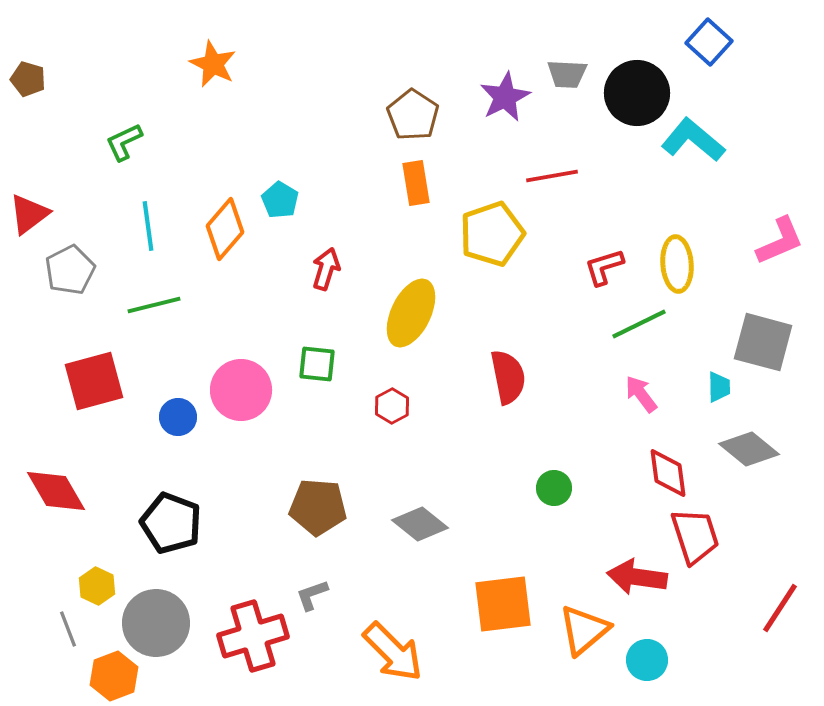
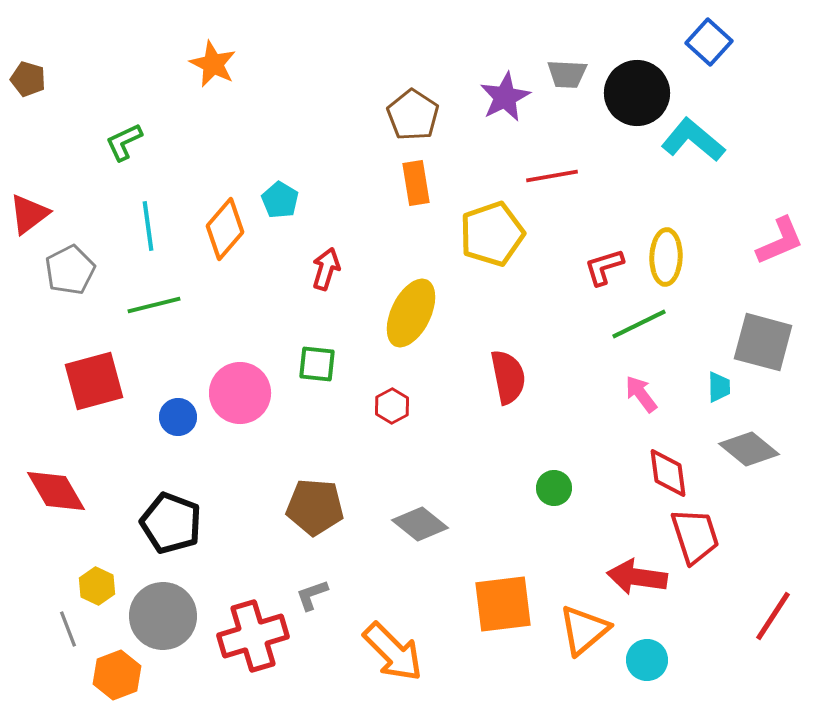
yellow ellipse at (677, 264): moved 11 px left, 7 px up; rotated 6 degrees clockwise
pink circle at (241, 390): moved 1 px left, 3 px down
brown pentagon at (318, 507): moved 3 px left
red line at (780, 608): moved 7 px left, 8 px down
gray circle at (156, 623): moved 7 px right, 7 px up
orange hexagon at (114, 676): moved 3 px right, 1 px up
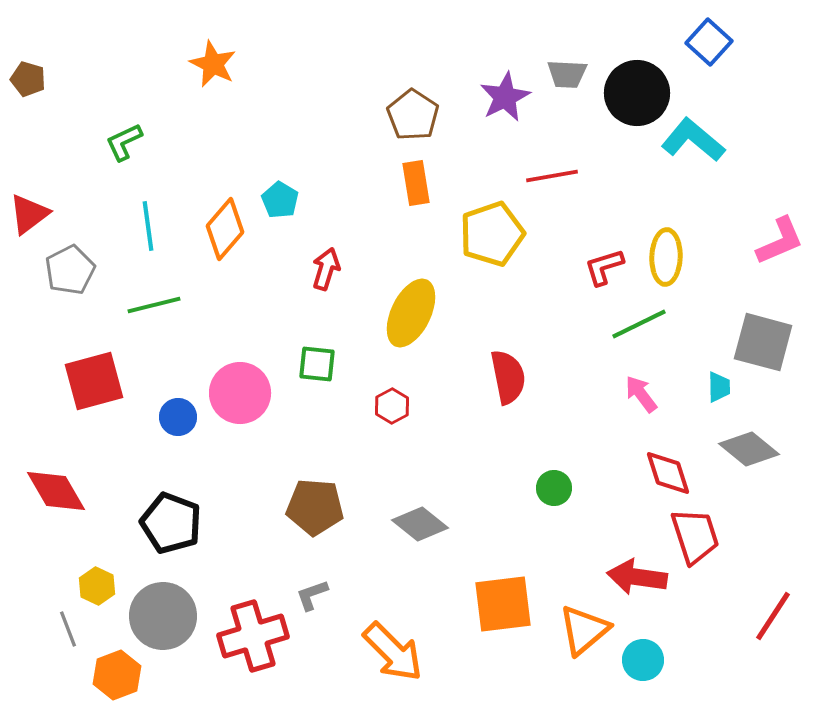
red diamond at (668, 473): rotated 10 degrees counterclockwise
cyan circle at (647, 660): moved 4 px left
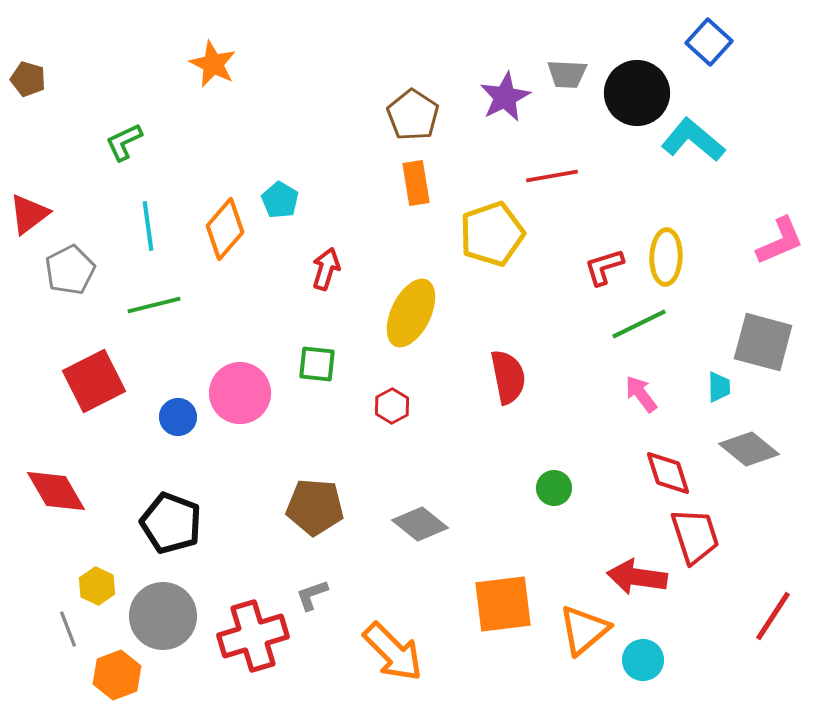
red square at (94, 381): rotated 12 degrees counterclockwise
